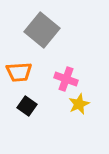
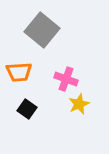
black square: moved 3 px down
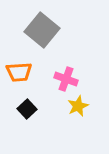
yellow star: moved 1 px left, 2 px down
black square: rotated 12 degrees clockwise
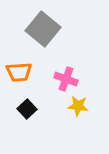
gray square: moved 1 px right, 1 px up
yellow star: rotated 30 degrees clockwise
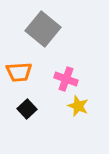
yellow star: rotated 15 degrees clockwise
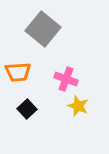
orange trapezoid: moved 1 px left
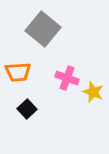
pink cross: moved 1 px right, 1 px up
yellow star: moved 15 px right, 14 px up
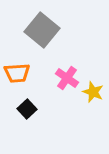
gray square: moved 1 px left, 1 px down
orange trapezoid: moved 1 px left, 1 px down
pink cross: rotated 15 degrees clockwise
